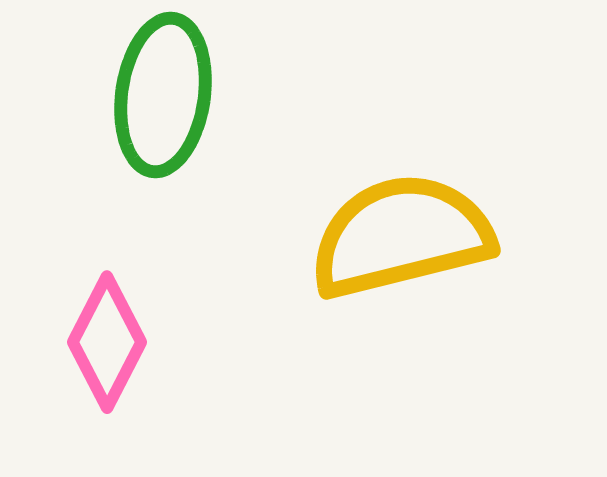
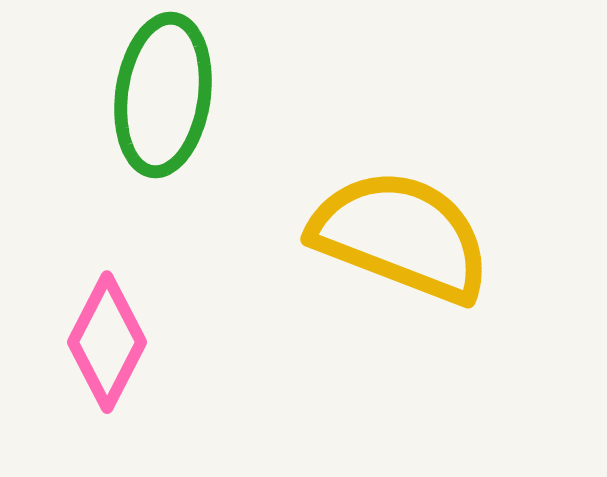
yellow semicircle: rotated 35 degrees clockwise
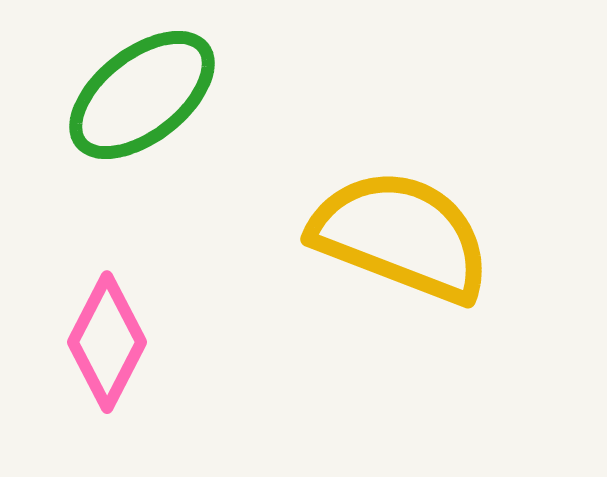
green ellipse: moved 21 px left; rotated 44 degrees clockwise
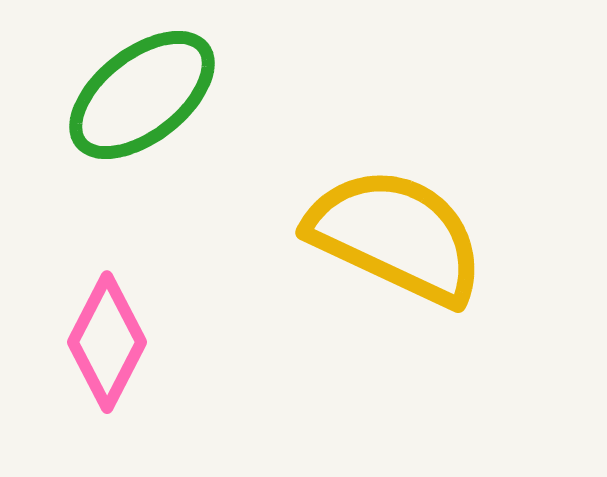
yellow semicircle: moved 5 px left; rotated 4 degrees clockwise
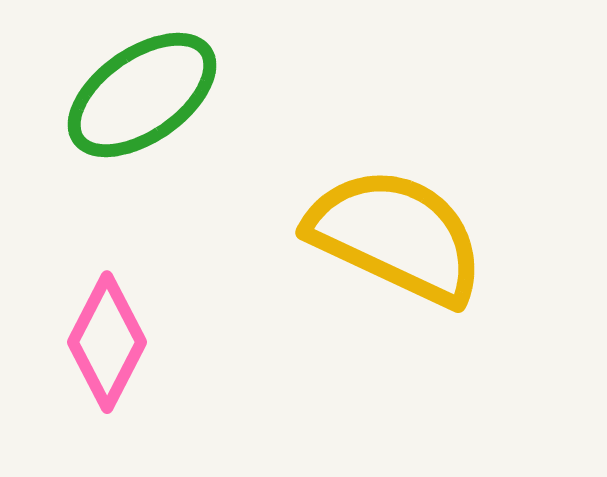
green ellipse: rotated 3 degrees clockwise
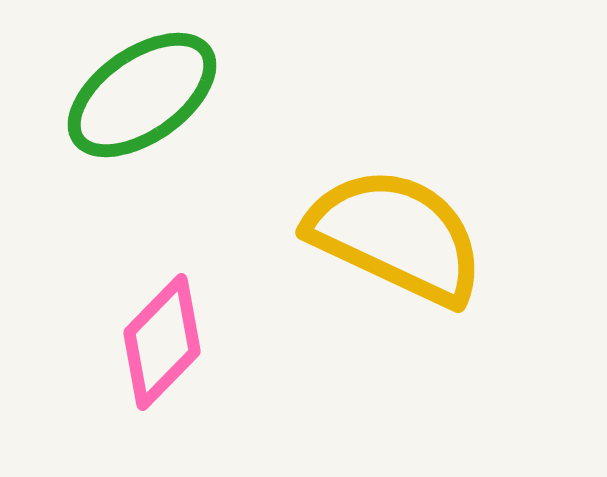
pink diamond: moved 55 px right; rotated 17 degrees clockwise
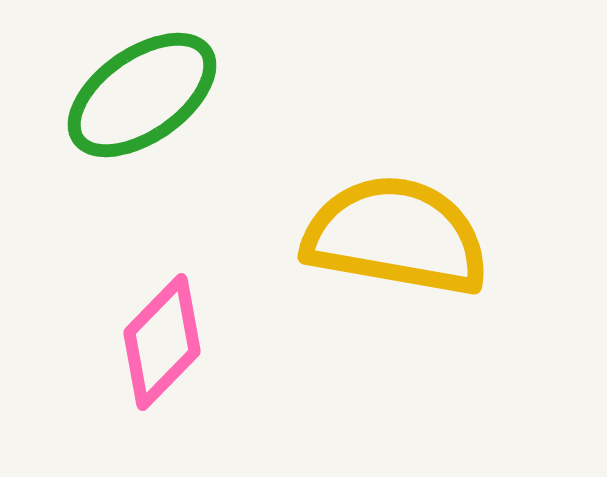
yellow semicircle: rotated 15 degrees counterclockwise
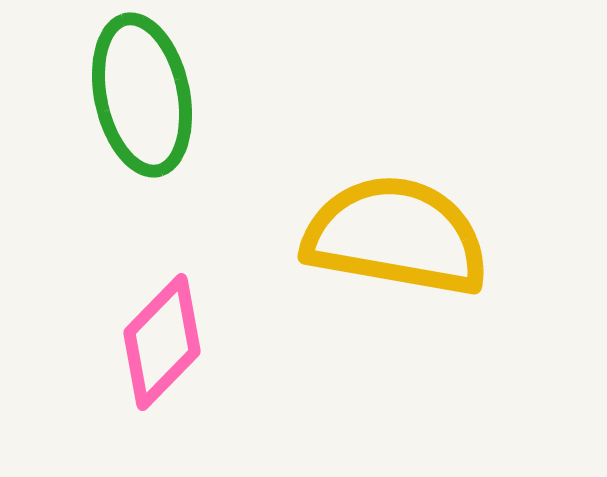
green ellipse: rotated 67 degrees counterclockwise
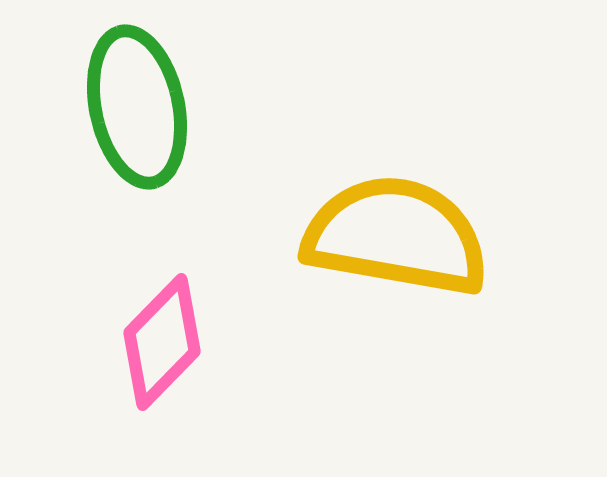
green ellipse: moved 5 px left, 12 px down
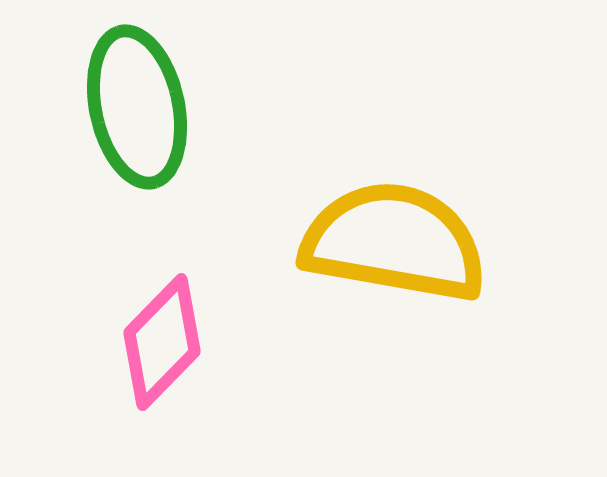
yellow semicircle: moved 2 px left, 6 px down
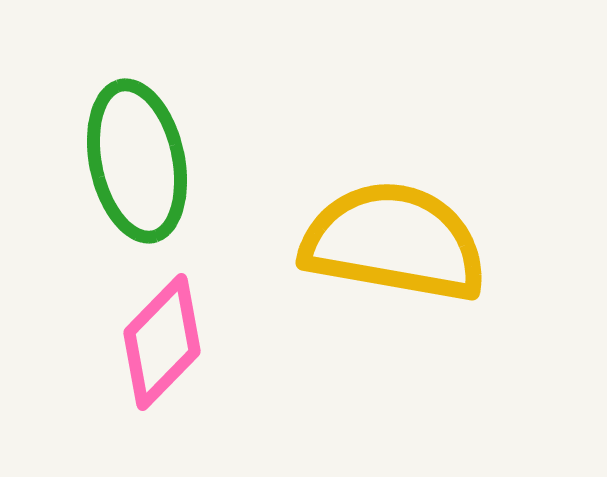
green ellipse: moved 54 px down
